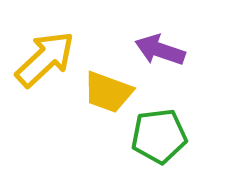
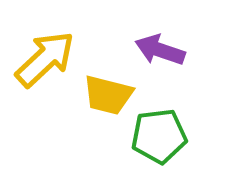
yellow trapezoid: moved 3 px down; rotated 6 degrees counterclockwise
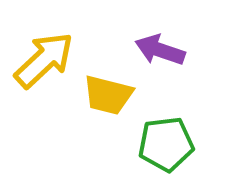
yellow arrow: moved 1 px left, 1 px down
green pentagon: moved 7 px right, 8 px down
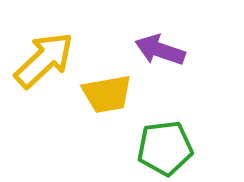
yellow trapezoid: moved 1 px left, 1 px up; rotated 24 degrees counterclockwise
green pentagon: moved 1 px left, 4 px down
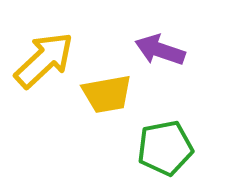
green pentagon: rotated 4 degrees counterclockwise
